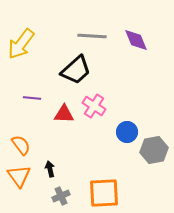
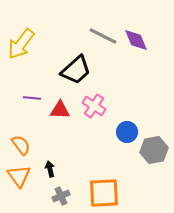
gray line: moved 11 px right; rotated 24 degrees clockwise
red triangle: moved 4 px left, 4 px up
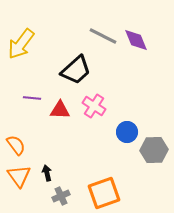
orange semicircle: moved 5 px left
gray hexagon: rotated 8 degrees clockwise
black arrow: moved 3 px left, 4 px down
orange square: rotated 16 degrees counterclockwise
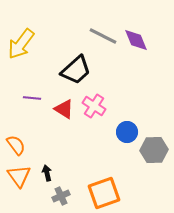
red triangle: moved 4 px right, 1 px up; rotated 30 degrees clockwise
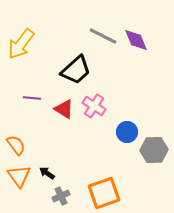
black arrow: rotated 42 degrees counterclockwise
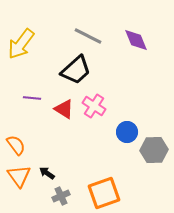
gray line: moved 15 px left
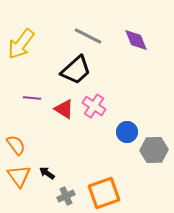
gray cross: moved 5 px right
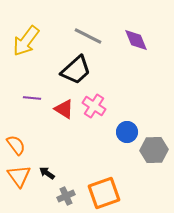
yellow arrow: moved 5 px right, 3 px up
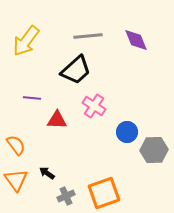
gray line: rotated 32 degrees counterclockwise
red triangle: moved 7 px left, 11 px down; rotated 30 degrees counterclockwise
orange triangle: moved 3 px left, 4 px down
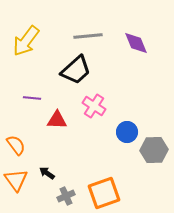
purple diamond: moved 3 px down
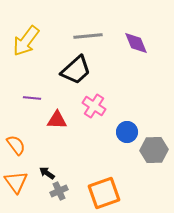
orange triangle: moved 2 px down
gray cross: moved 7 px left, 5 px up
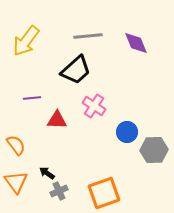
purple line: rotated 12 degrees counterclockwise
